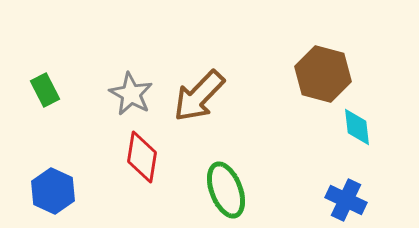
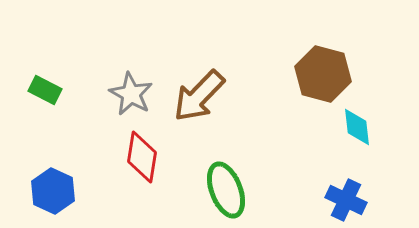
green rectangle: rotated 36 degrees counterclockwise
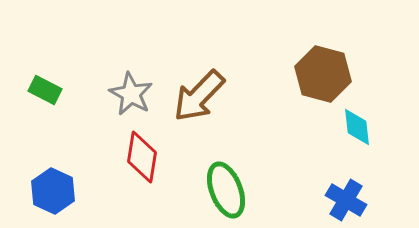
blue cross: rotated 6 degrees clockwise
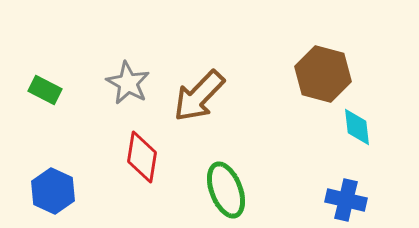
gray star: moved 3 px left, 11 px up
blue cross: rotated 18 degrees counterclockwise
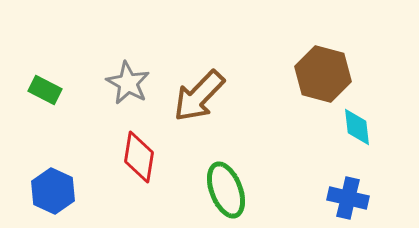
red diamond: moved 3 px left
blue cross: moved 2 px right, 2 px up
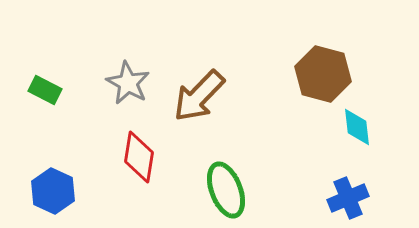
blue cross: rotated 36 degrees counterclockwise
